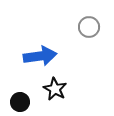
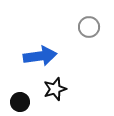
black star: rotated 25 degrees clockwise
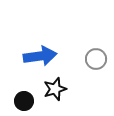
gray circle: moved 7 px right, 32 px down
black circle: moved 4 px right, 1 px up
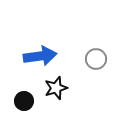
black star: moved 1 px right, 1 px up
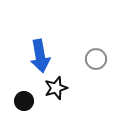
blue arrow: rotated 88 degrees clockwise
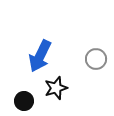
blue arrow: rotated 36 degrees clockwise
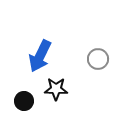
gray circle: moved 2 px right
black star: moved 1 px down; rotated 20 degrees clockwise
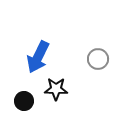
blue arrow: moved 2 px left, 1 px down
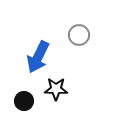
gray circle: moved 19 px left, 24 px up
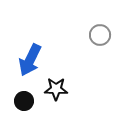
gray circle: moved 21 px right
blue arrow: moved 8 px left, 3 px down
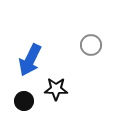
gray circle: moved 9 px left, 10 px down
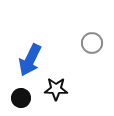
gray circle: moved 1 px right, 2 px up
black circle: moved 3 px left, 3 px up
